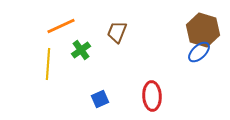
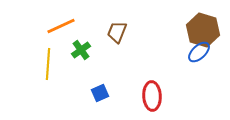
blue square: moved 6 px up
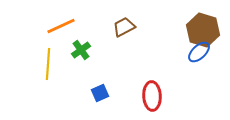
brown trapezoid: moved 7 px right, 5 px up; rotated 40 degrees clockwise
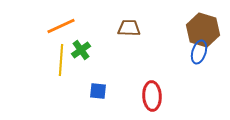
brown trapezoid: moved 5 px right, 1 px down; rotated 30 degrees clockwise
blue ellipse: rotated 30 degrees counterclockwise
yellow line: moved 13 px right, 4 px up
blue square: moved 2 px left, 2 px up; rotated 30 degrees clockwise
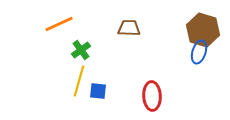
orange line: moved 2 px left, 2 px up
yellow line: moved 18 px right, 21 px down; rotated 12 degrees clockwise
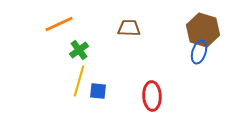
green cross: moved 2 px left
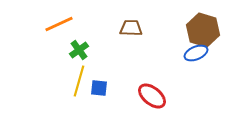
brown trapezoid: moved 2 px right
blue ellipse: moved 3 px left, 1 px down; rotated 50 degrees clockwise
blue square: moved 1 px right, 3 px up
red ellipse: rotated 48 degrees counterclockwise
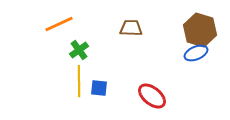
brown hexagon: moved 3 px left
yellow line: rotated 16 degrees counterclockwise
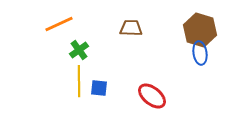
blue ellipse: moved 4 px right; rotated 75 degrees counterclockwise
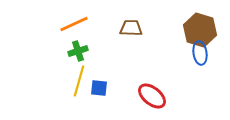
orange line: moved 15 px right
green cross: moved 1 px left, 1 px down; rotated 18 degrees clockwise
yellow line: rotated 16 degrees clockwise
